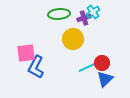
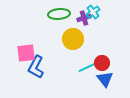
blue triangle: rotated 24 degrees counterclockwise
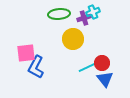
cyan cross: rotated 16 degrees clockwise
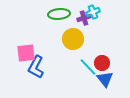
cyan line: rotated 72 degrees clockwise
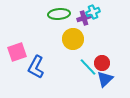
pink square: moved 9 px left, 1 px up; rotated 12 degrees counterclockwise
blue triangle: rotated 24 degrees clockwise
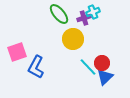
green ellipse: rotated 55 degrees clockwise
blue triangle: moved 2 px up
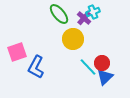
purple cross: rotated 32 degrees counterclockwise
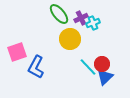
cyan cross: moved 11 px down
purple cross: moved 3 px left; rotated 24 degrees clockwise
yellow circle: moved 3 px left
red circle: moved 1 px down
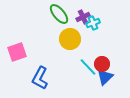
purple cross: moved 2 px right, 1 px up
blue L-shape: moved 4 px right, 11 px down
